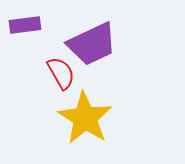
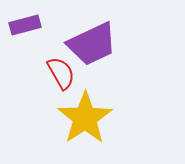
purple rectangle: rotated 8 degrees counterclockwise
yellow star: rotated 6 degrees clockwise
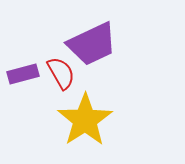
purple rectangle: moved 2 px left, 49 px down
yellow star: moved 2 px down
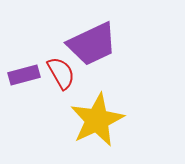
purple rectangle: moved 1 px right, 1 px down
yellow star: moved 12 px right; rotated 8 degrees clockwise
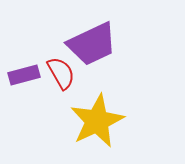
yellow star: moved 1 px down
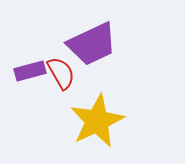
purple rectangle: moved 6 px right, 4 px up
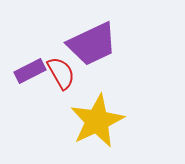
purple rectangle: rotated 12 degrees counterclockwise
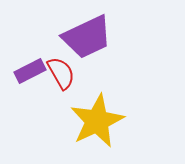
purple trapezoid: moved 5 px left, 7 px up
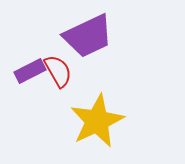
purple trapezoid: moved 1 px right, 1 px up
red semicircle: moved 3 px left, 2 px up
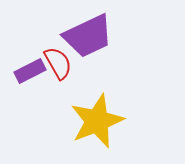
red semicircle: moved 8 px up
yellow star: rotated 4 degrees clockwise
